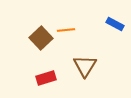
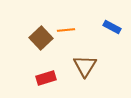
blue rectangle: moved 3 px left, 3 px down
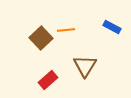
red rectangle: moved 2 px right, 2 px down; rotated 24 degrees counterclockwise
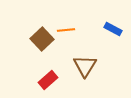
blue rectangle: moved 1 px right, 2 px down
brown square: moved 1 px right, 1 px down
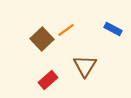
orange line: rotated 30 degrees counterclockwise
